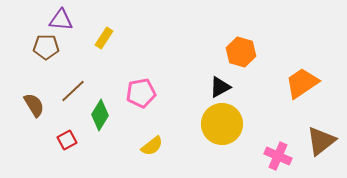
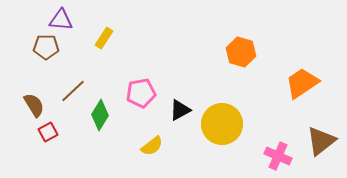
black triangle: moved 40 px left, 23 px down
red square: moved 19 px left, 8 px up
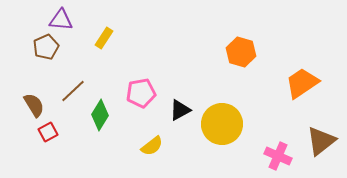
brown pentagon: rotated 25 degrees counterclockwise
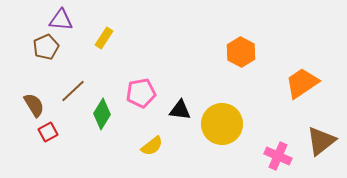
orange hexagon: rotated 12 degrees clockwise
black triangle: rotated 35 degrees clockwise
green diamond: moved 2 px right, 1 px up
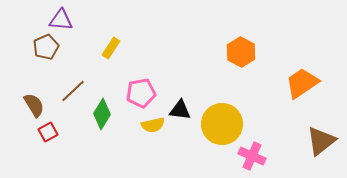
yellow rectangle: moved 7 px right, 10 px down
yellow semicircle: moved 1 px right, 21 px up; rotated 25 degrees clockwise
pink cross: moved 26 px left
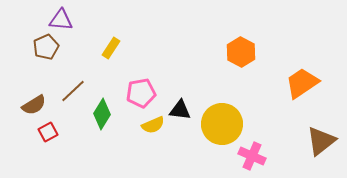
brown semicircle: rotated 90 degrees clockwise
yellow semicircle: rotated 10 degrees counterclockwise
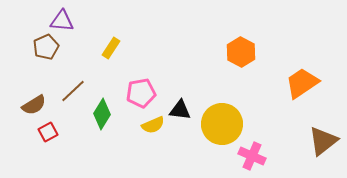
purple triangle: moved 1 px right, 1 px down
brown triangle: moved 2 px right
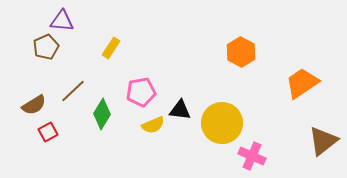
pink pentagon: moved 1 px up
yellow circle: moved 1 px up
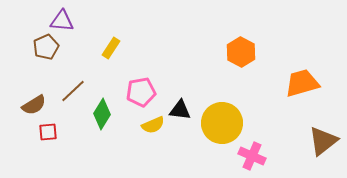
orange trapezoid: rotated 18 degrees clockwise
red square: rotated 24 degrees clockwise
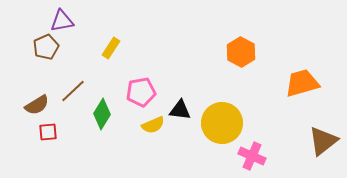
purple triangle: rotated 15 degrees counterclockwise
brown semicircle: moved 3 px right
